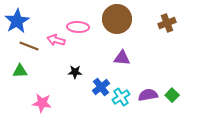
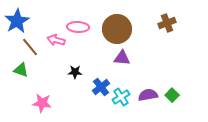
brown circle: moved 10 px down
brown line: moved 1 px right, 1 px down; rotated 30 degrees clockwise
green triangle: moved 1 px right, 1 px up; rotated 21 degrees clockwise
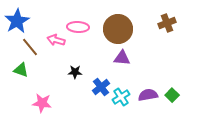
brown circle: moved 1 px right
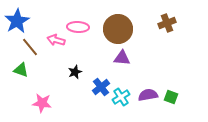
black star: rotated 24 degrees counterclockwise
green square: moved 1 px left, 2 px down; rotated 24 degrees counterclockwise
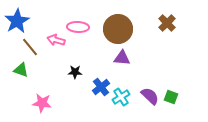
brown cross: rotated 24 degrees counterclockwise
black star: rotated 24 degrees clockwise
purple semicircle: moved 2 px right, 1 px down; rotated 54 degrees clockwise
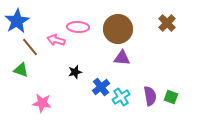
black star: rotated 16 degrees counterclockwise
purple semicircle: rotated 36 degrees clockwise
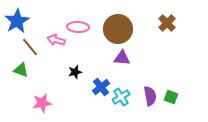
pink star: rotated 18 degrees counterclockwise
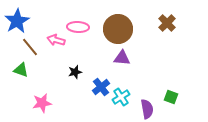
purple semicircle: moved 3 px left, 13 px down
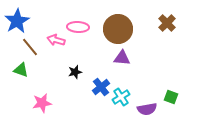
purple semicircle: rotated 90 degrees clockwise
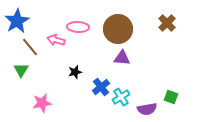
green triangle: rotated 42 degrees clockwise
